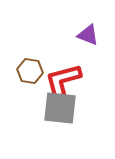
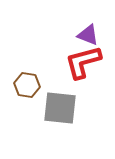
brown hexagon: moved 3 px left, 14 px down
red L-shape: moved 20 px right, 18 px up
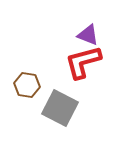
gray square: rotated 21 degrees clockwise
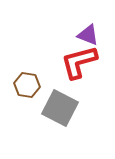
red L-shape: moved 4 px left
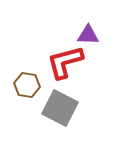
purple triangle: rotated 20 degrees counterclockwise
red L-shape: moved 14 px left
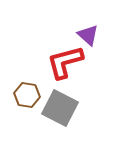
purple triangle: rotated 40 degrees clockwise
brown hexagon: moved 10 px down
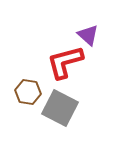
brown hexagon: moved 1 px right, 3 px up
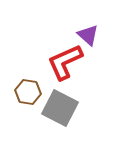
red L-shape: rotated 9 degrees counterclockwise
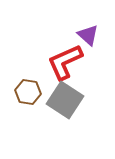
gray square: moved 5 px right, 8 px up; rotated 6 degrees clockwise
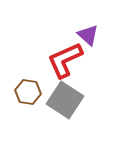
red L-shape: moved 2 px up
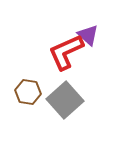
red L-shape: moved 1 px right, 8 px up
gray square: rotated 15 degrees clockwise
